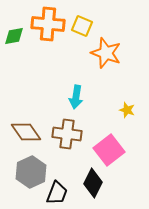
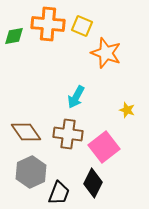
cyan arrow: rotated 20 degrees clockwise
brown cross: moved 1 px right
pink square: moved 5 px left, 3 px up
black trapezoid: moved 2 px right
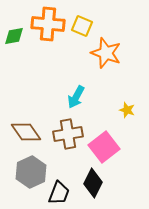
brown cross: rotated 16 degrees counterclockwise
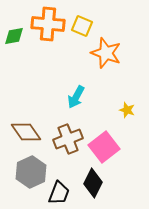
brown cross: moved 5 px down; rotated 12 degrees counterclockwise
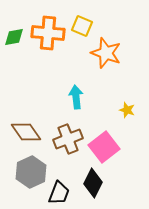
orange cross: moved 9 px down
green diamond: moved 1 px down
cyan arrow: rotated 145 degrees clockwise
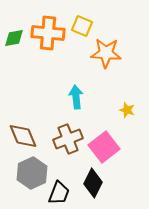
green diamond: moved 1 px down
orange star: rotated 16 degrees counterclockwise
brown diamond: moved 3 px left, 4 px down; rotated 12 degrees clockwise
gray hexagon: moved 1 px right, 1 px down
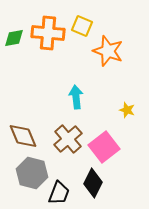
orange star: moved 2 px right, 2 px up; rotated 16 degrees clockwise
brown cross: rotated 20 degrees counterclockwise
gray hexagon: rotated 20 degrees counterclockwise
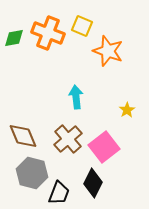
orange cross: rotated 16 degrees clockwise
yellow star: rotated 21 degrees clockwise
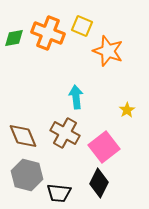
brown cross: moved 3 px left, 6 px up; rotated 20 degrees counterclockwise
gray hexagon: moved 5 px left, 2 px down
black diamond: moved 6 px right
black trapezoid: rotated 75 degrees clockwise
